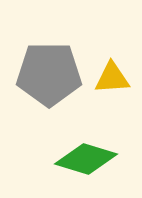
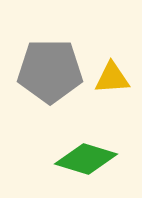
gray pentagon: moved 1 px right, 3 px up
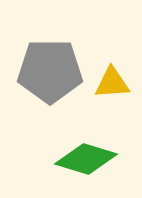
yellow triangle: moved 5 px down
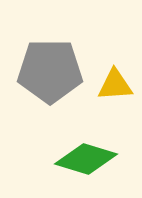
yellow triangle: moved 3 px right, 2 px down
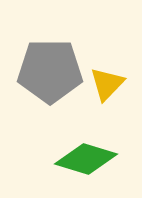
yellow triangle: moved 8 px left, 1 px up; rotated 42 degrees counterclockwise
